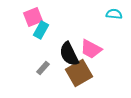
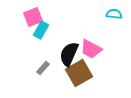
black semicircle: rotated 50 degrees clockwise
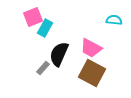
cyan semicircle: moved 6 px down
cyan rectangle: moved 4 px right, 2 px up
pink trapezoid: moved 1 px up
black semicircle: moved 10 px left
brown square: moved 13 px right; rotated 32 degrees counterclockwise
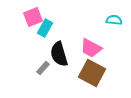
black semicircle: rotated 40 degrees counterclockwise
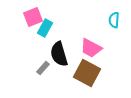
cyan semicircle: rotated 91 degrees counterclockwise
brown square: moved 5 px left
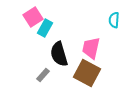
pink square: rotated 12 degrees counterclockwise
pink trapezoid: rotated 75 degrees clockwise
gray rectangle: moved 7 px down
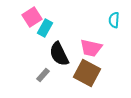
pink square: moved 1 px left
pink trapezoid: rotated 90 degrees counterclockwise
black semicircle: rotated 10 degrees counterclockwise
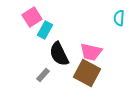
cyan semicircle: moved 5 px right, 2 px up
cyan rectangle: moved 2 px down
pink trapezoid: moved 4 px down
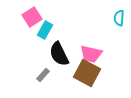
pink trapezoid: moved 2 px down
